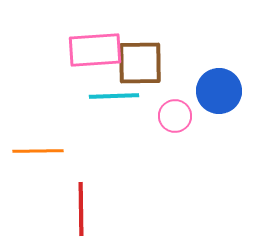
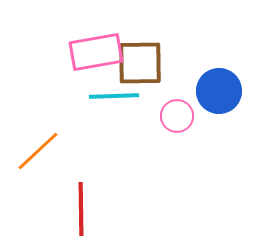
pink rectangle: moved 1 px right, 2 px down; rotated 6 degrees counterclockwise
pink circle: moved 2 px right
orange line: rotated 42 degrees counterclockwise
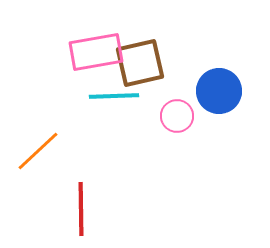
brown square: rotated 12 degrees counterclockwise
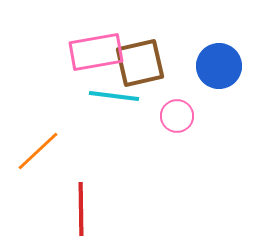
blue circle: moved 25 px up
cyan line: rotated 9 degrees clockwise
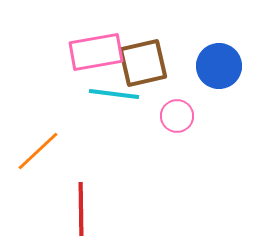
brown square: moved 3 px right
cyan line: moved 2 px up
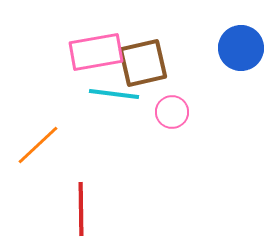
blue circle: moved 22 px right, 18 px up
pink circle: moved 5 px left, 4 px up
orange line: moved 6 px up
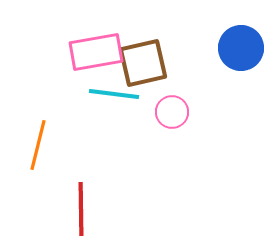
orange line: rotated 33 degrees counterclockwise
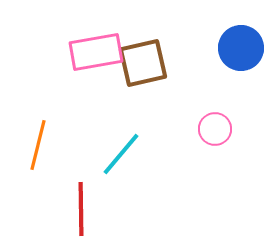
cyan line: moved 7 px right, 60 px down; rotated 57 degrees counterclockwise
pink circle: moved 43 px right, 17 px down
